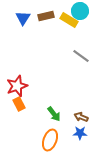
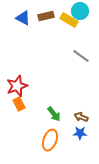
blue triangle: rotated 35 degrees counterclockwise
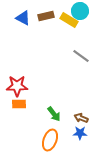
red star: rotated 20 degrees clockwise
orange rectangle: rotated 64 degrees counterclockwise
brown arrow: moved 1 px down
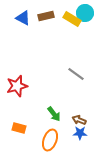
cyan circle: moved 5 px right, 2 px down
yellow rectangle: moved 3 px right, 1 px up
gray line: moved 5 px left, 18 px down
red star: rotated 15 degrees counterclockwise
orange rectangle: moved 24 px down; rotated 16 degrees clockwise
brown arrow: moved 2 px left, 2 px down
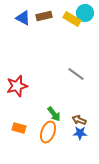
brown rectangle: moved 2 px left
orange ellipse: moved 2 px left, 8 px up
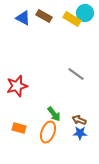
brown rectangle: rotated 42 degrees clockwise
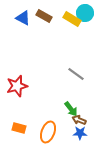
green arrow: moved 17 px right, 5 px up
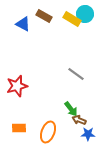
cyan circle: moved 1 px down
blue triangle: moved 6 px down
orange rectangle: rotated 16 degrees counterclockwise
blue star: moved 8 px right, 1 px down
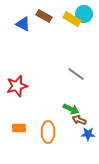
cyan circle: moved 1 px left
green arrow: rotated 28 degrees counterclockwise
orange ellipse: rotated 20 degrees counterclockwise
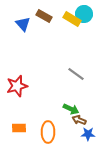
blue triangle: rotated 21 degrees clockwise
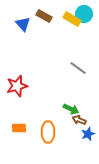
gray line: moved 2 px right, 6 px up
blue star: rotated 24 degrees counterclockwise
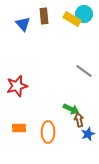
brown rectangle: rotated 56 degrees clockwise
gray line: moved 6 px right, 3 px down
brown arrow: rotated 56 degrees clockwise
